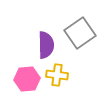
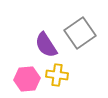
purple semicircle: rotated 148 degrees clockwise
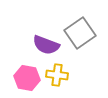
purple semicircle: rotated 36 degrees counterclockwise
pink hexagon: moved 1 px up; rotated 15 degrees clockwise
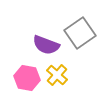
yellow cross: rotated 35 degrees clockwise
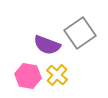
purple semicircle: moved 1 px right
pink hexagon: moved 1 px right, 2 px up
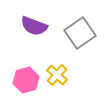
purple semicircle: moved 13 px left, 19 px up
pink hexagon: moved 2 px left, 4 px down; rotated 25 degrees counterclockwise
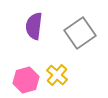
purple semicircle: rotated 76 degrees clockwise
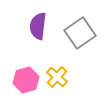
purple semicircle: moved 4 px right
yellow cross: moved 2 px down
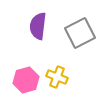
gray square: rotated 8 degrees clockwise
yellow cross: rotated 20 degrees counterclockwise
